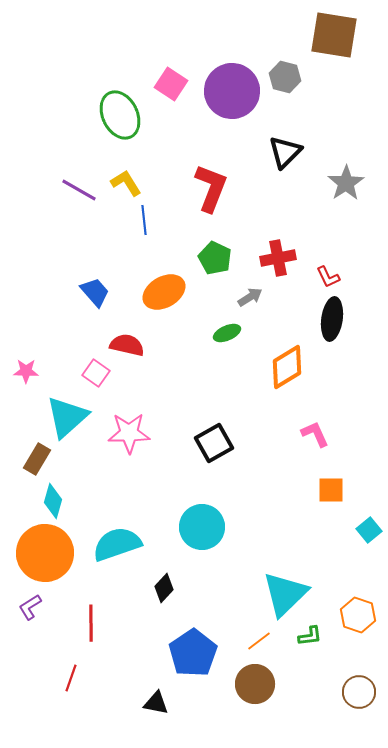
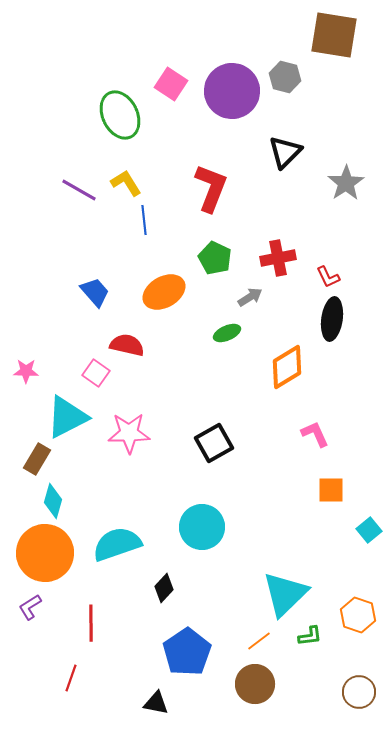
cyan triangle at (67, 417): rotated 15 degrees clockwise
blue pentagon at (193, 653): moved 6 px left, 1 px up
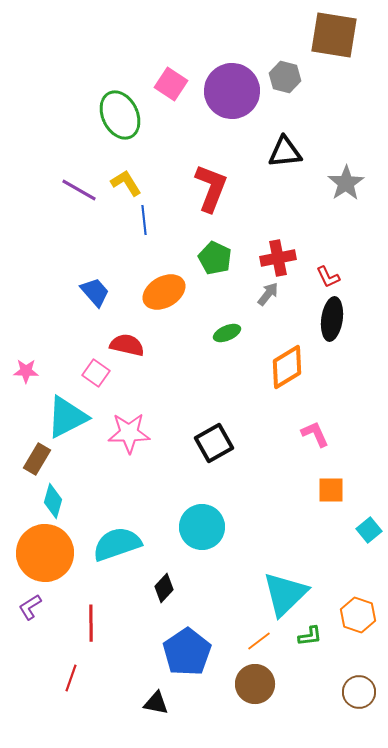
black triangle at (285, 152): rotated 39 degrees clockwise
gray arrow at (250, 297): moved 18 px right, 3 px up; rotated 20 degrees counterclockwise
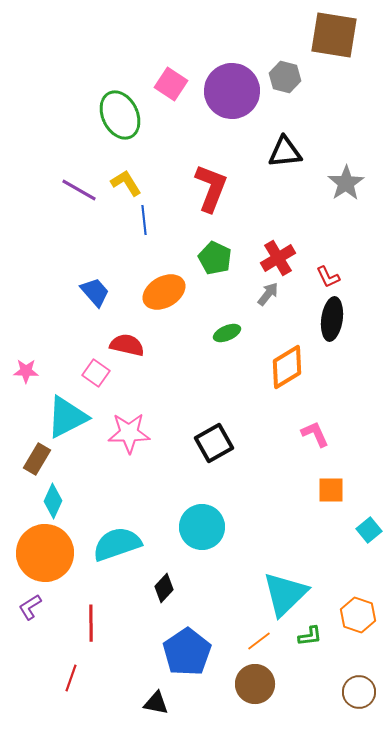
red cross at (278, 258): rotated 20 degrees counterclockwise
cyan diamond at (53, 501): rotated 8 degrees clockwise
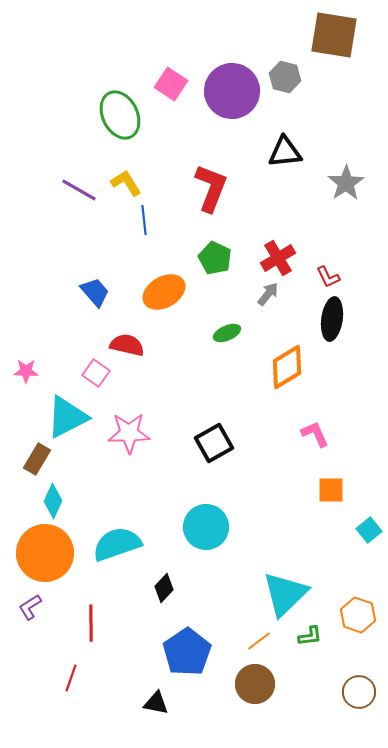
cyan circle at (202, 527): moved 4 px right
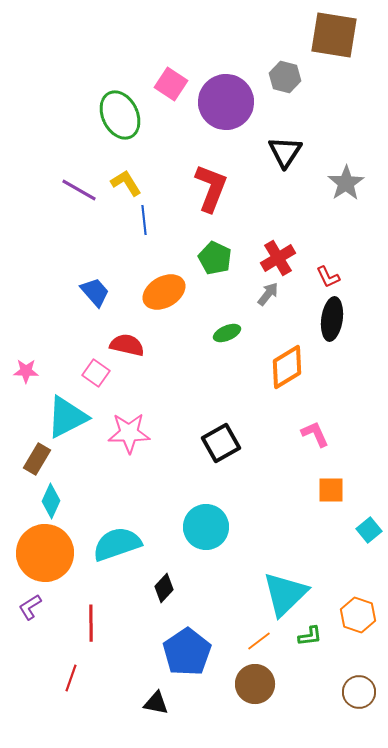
purple circle at (232, 91): moved 6 px left, 11 px down
black triangle at (285, 152): rotated 51 degrees counterclockwise
black square at (214, 443): moved 7 px right
cyan diamond at (53, 501): moved 2 px left
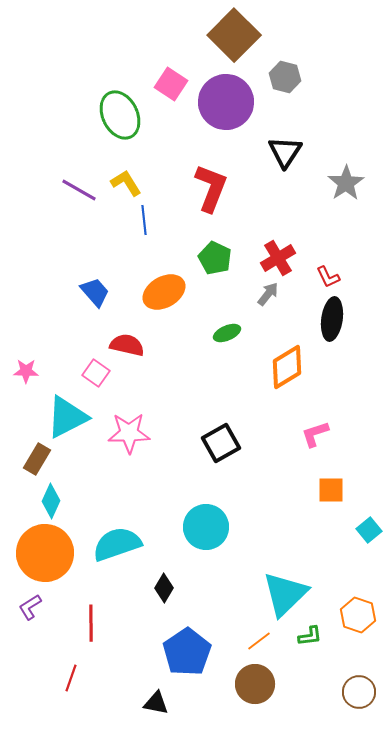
brown square at (334, 35): moved 100 px left; rotated 36 degrees clockwise
pink L-shape at (315, 434): rotated 84 degrees counterclockwise
black diamond at (164, 588): rotated 12 degrees counterclockwise
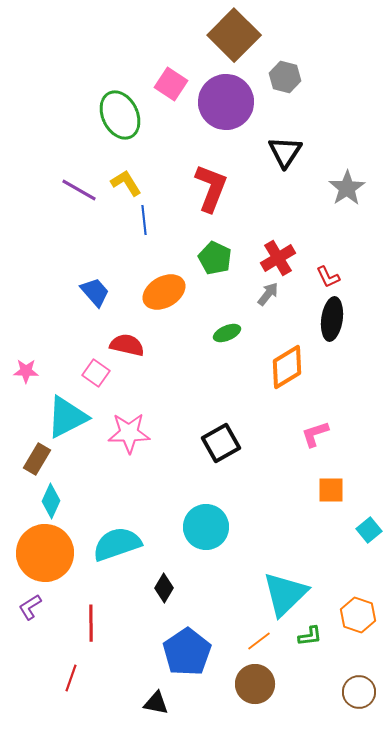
gray star at (346, 183): moved 1 px right, 5 px down
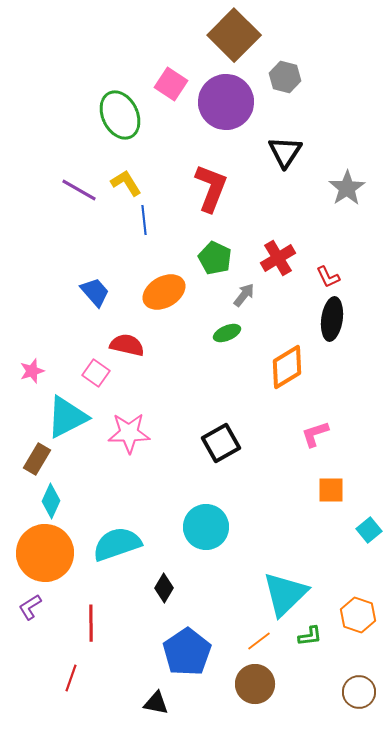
gray arrow at (268, 294): moved 24 px left, 1 px down
pink star at (26, 371): moved 6 px right; rotated 20 degrees counterclockwise
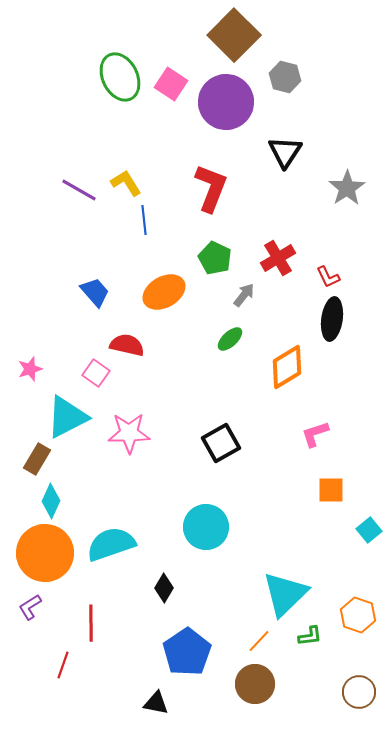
green ellipse at (120, 115): moved 38 px up
green ellipse at (227, 333): moved 3 px right, 6 px down; rotated 20 degrees counterclockwise
pink star at (32, 371): moved 2 px left, 2 px up
cyan semicircle at (117, 544): moved 6 px left
orange line at (259, 641): rotated 10 degrees counterclockwise
red line at (71, 678): moved 8 px left, 13 px up
